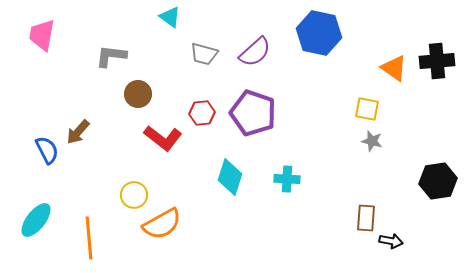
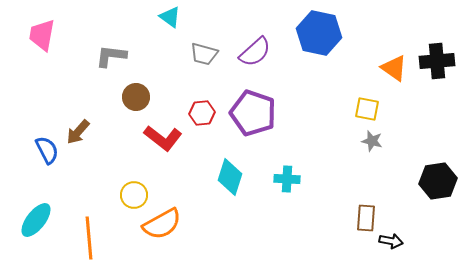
brown circle: moved 2 px left, 3 px down
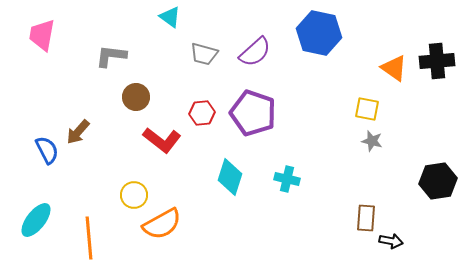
red L-shape: moved 1 px left, 2 px down
cyan cross: rotated 10 degrees clockwise
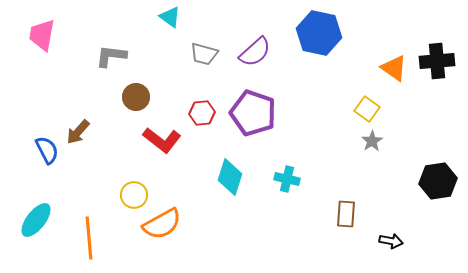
yellow square: rotated 25 degrees clockwise
gray star: rotated 25 degrees clockwise
brown rectangle: moved 20 px left, 4 px up
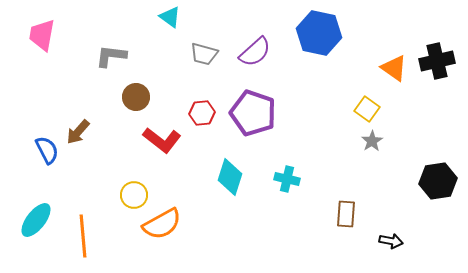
black cross: rotated 8 degrees counterclockwise
orange line: moved 6 px left, 2 px up
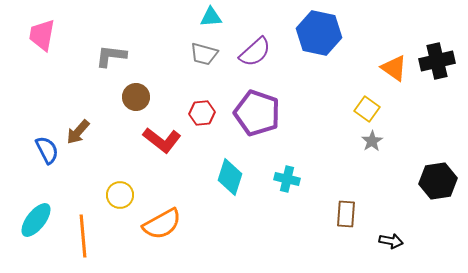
cyan triangle: moved 41 px right; rotated 40 degrees counterclockwise
purple pentagon: moved 4 px right
yellow circle: moved 14 px left
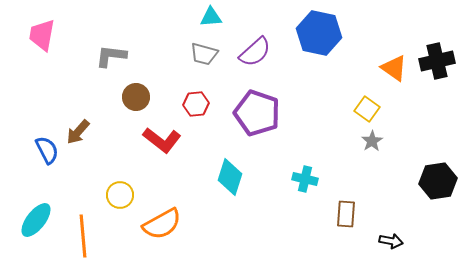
red hexagon: moved 6 px left, 9 px up
cyan cross: moved 18 px right
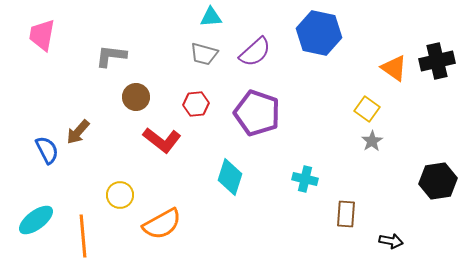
cyan ellipse: rotated 15 degrees clockwise
